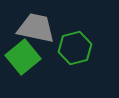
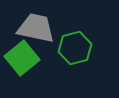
green square: moved 1 px left, 1 px down
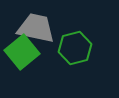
green square: moved 6 px up
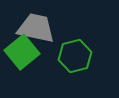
green hexagon: moved 8 px down
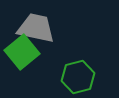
green hexagon: moved 3 px right, 21 px down
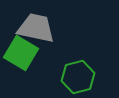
green square: moved 1 px left, 1 px down; rotated 20 degrees counterclockwise
